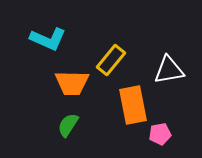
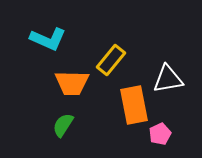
white triangle: moved 1 px left, 9 px down
orange rectangle: moved 1 px right
green semicircle: moved 5 px left
pink pentagon: rotated 15 degrees counterclockwise
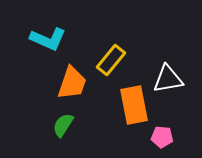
orange trapezoid: rotated 72 degrees counterclockwise
pink pentagon: moved 2 px right, 3 px down; rotated 30 degrees clockwise
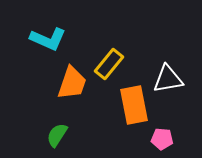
yellow rectangle: moved 2 px left, 4 px down
green semicircle: moved 6 px left, 10 px down
pink pentagon: moved 2 px down
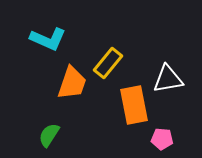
yellow rectangle: moved 1 px left, 1 px up
green semicircle: moved 8 px left
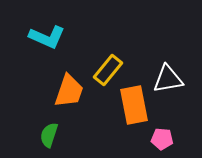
cyan L-shape: moved 1 px left, 2 px up
yellow rectangle: moved 7 px down
orange trapezoid: moved 3 px left, 8 px down
green semicircle: rotated 15 degrees counterclockwise
